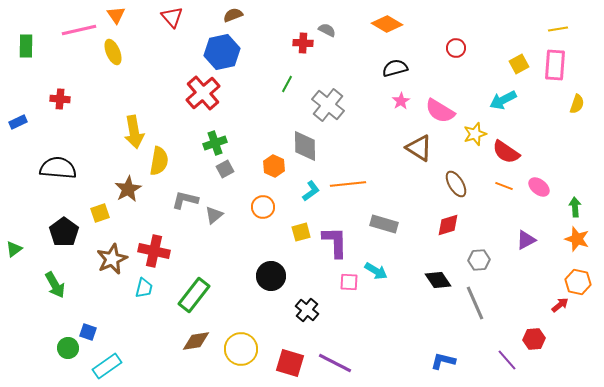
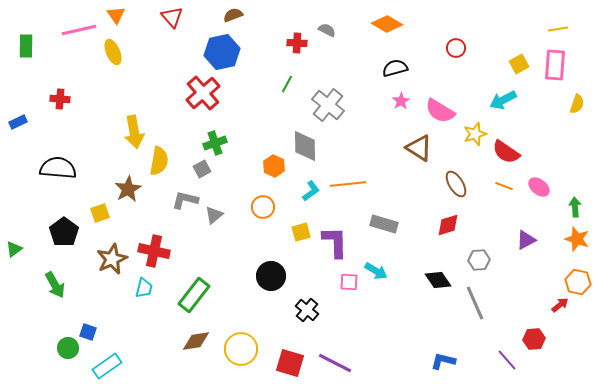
red cross at (303, 43): moved 6 px left
gray square at (225, 169): moved 23 px left
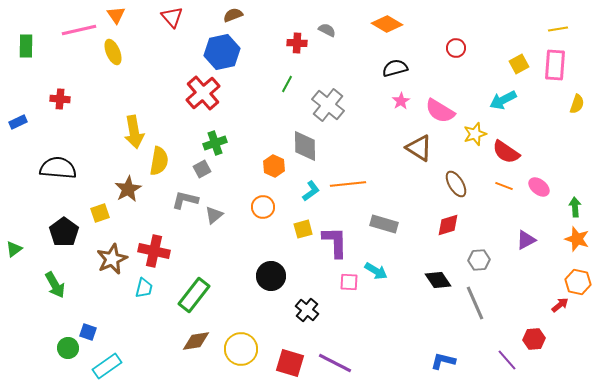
yellow square at (301, 232): moved 2 px right, 3 px up
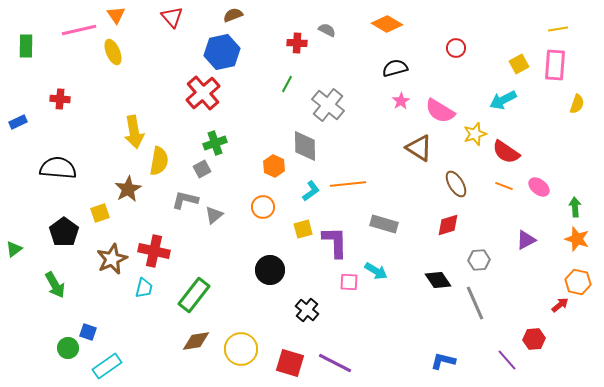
black circle at (271, 276): moved 1 px left, 6 px up
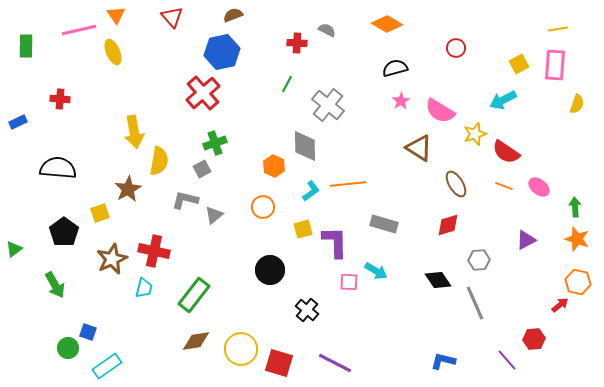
red square at (290, 363): moved 11 px left
